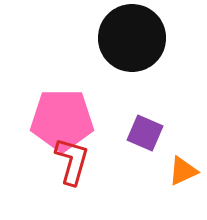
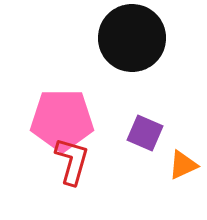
orange triangle: moved 6 px up
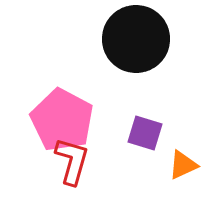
black circle: moved 4 px right, 1 px down
pink pentagon: rotated 28 degrees clockwise
purple square: rotated 6 degrees counterclockwise
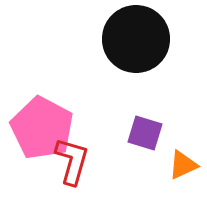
pink pentagon: moved 20 px left, 8 px down
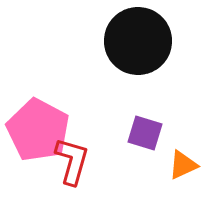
black circle: moved 2 px right, 2 px down
pink pentagon: moved 4 px left, 2 px down
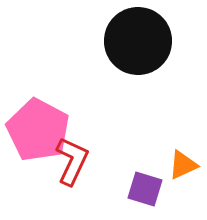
purple square: moved 56 px down
red L-shape: rotated 9 degrees clockwise
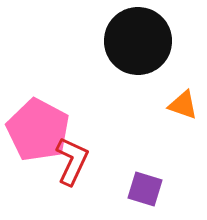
orange triangle: moved 60 px up; rotated 44 degrees clockwise
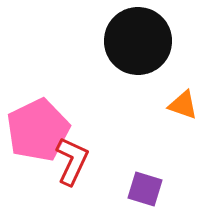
pink pentagon: rotated 18 degrees clockwise
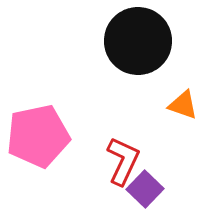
pink pentagon: moved 6 px down; rotated 14 degrees clockwise
red L-shape: moved 51 px right
purple square: rotated 27 degrees clockwise
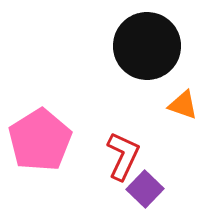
black circle: moved 9 px right, 5 px down
pink pentagon: moved 2 px right, 4 px down; rotated 20 degrees counterclockwise
red L-shape: moved 5 px up
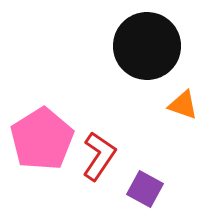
pink pentagon: moved 2 px right, 1 px up
red L-shape: moved 24 px left; rotated 9 degrees clockwise
purple square: rotated 15 degrees counterclockwise
